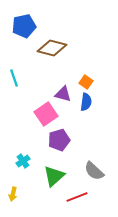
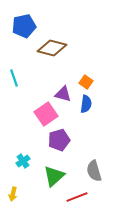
blue semicircle: moved 2 px down
gray semicircle: rotated 30 degrees clockwise
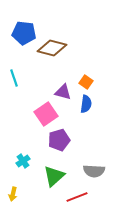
blue pentagon: moved 7 px down; rotated 20 degrees clockwise
purple triangle: moved 2 px up
gray semicircle: rotated 70 degrees counterclockwise
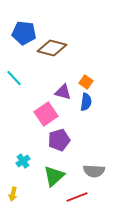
cyan line: rotated 24 degrees counterclockwise
blue semicircle: moved 2 px up
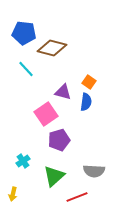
cyan line: moved 12 px right, 9 px up
orange square: moved 3 px right
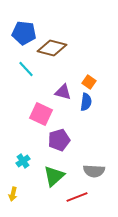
pink square: moved 5 px left; rotated 30 degrees counterclockwise
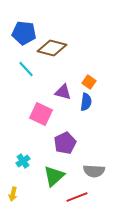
purple pentagon: moved 6 px right, 3 px down; rotated 10 degrees counterclockwise
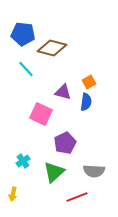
blue pentagon: moved 1 px left, 1 px down
orange square: rotated 24 degrees clockwise
green triangle: moved 4 px up
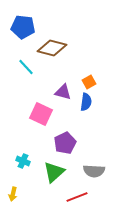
blue pentagon: moved 7 px up
cyan line: moved 2 px up
cyan cross: rotated 32 degrees counterclockwise
